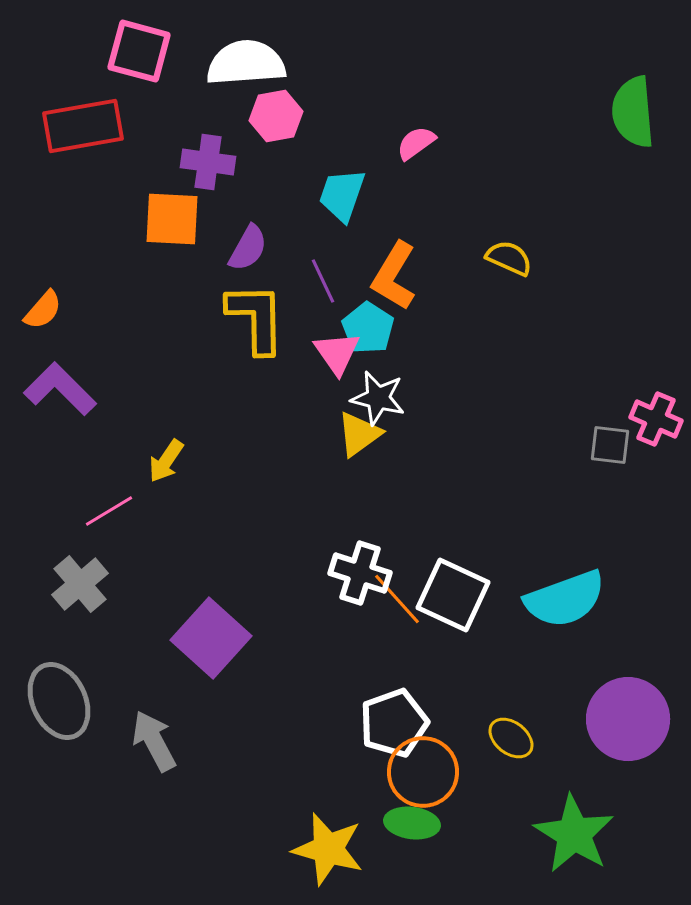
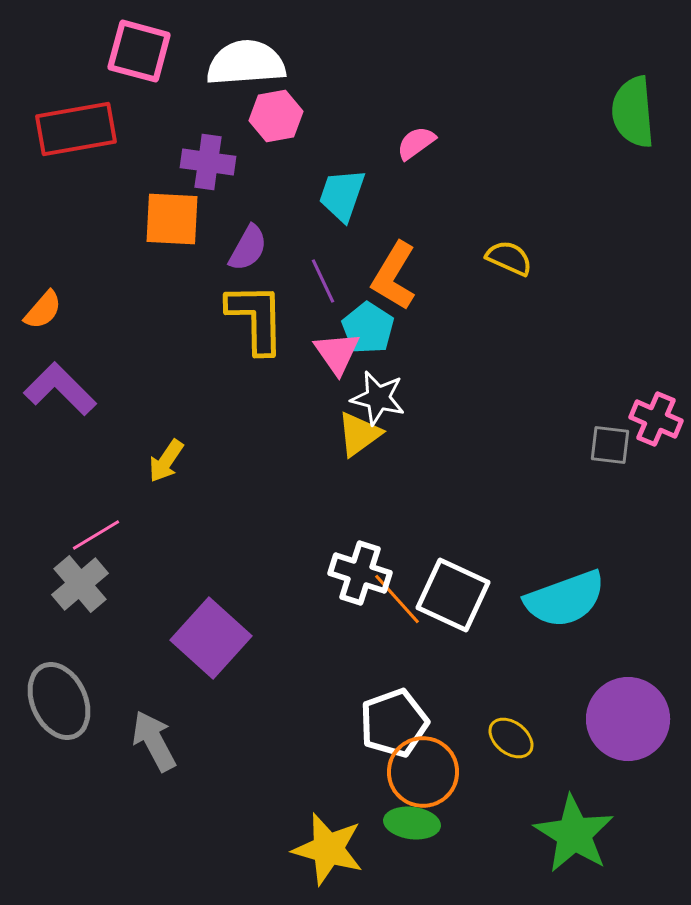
red rectangle: moved 7 px left, 3 px down
pink line: moved 13 px left, 24 px down
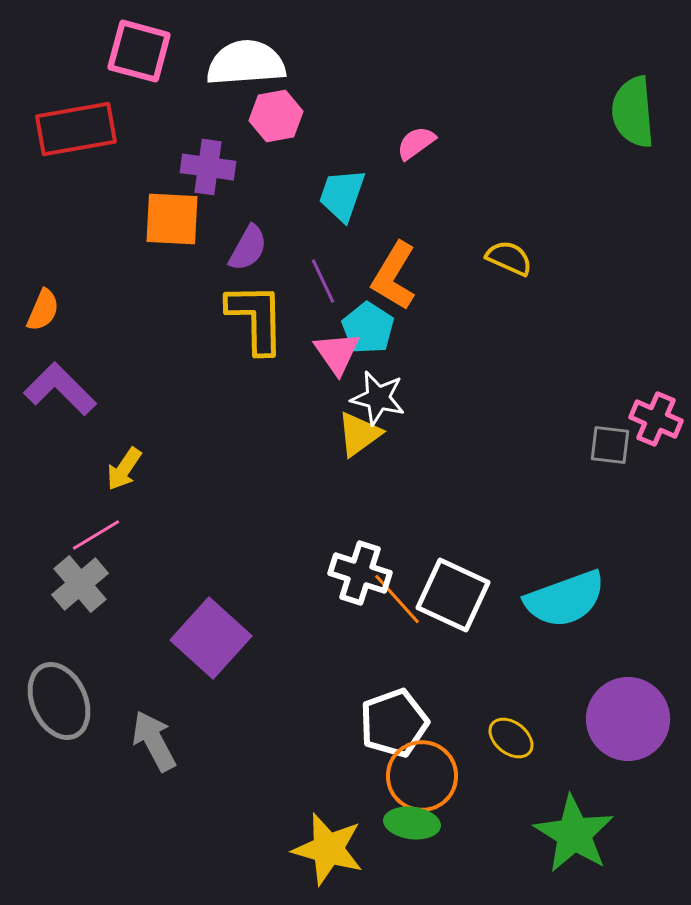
purple cross: moved 5 px down
orange semicircle: rotated 18 degrees counterclockwise
yellow arrow: moved 42 px left, 8 px down
orange circle: moved 1 px left, 4 px down
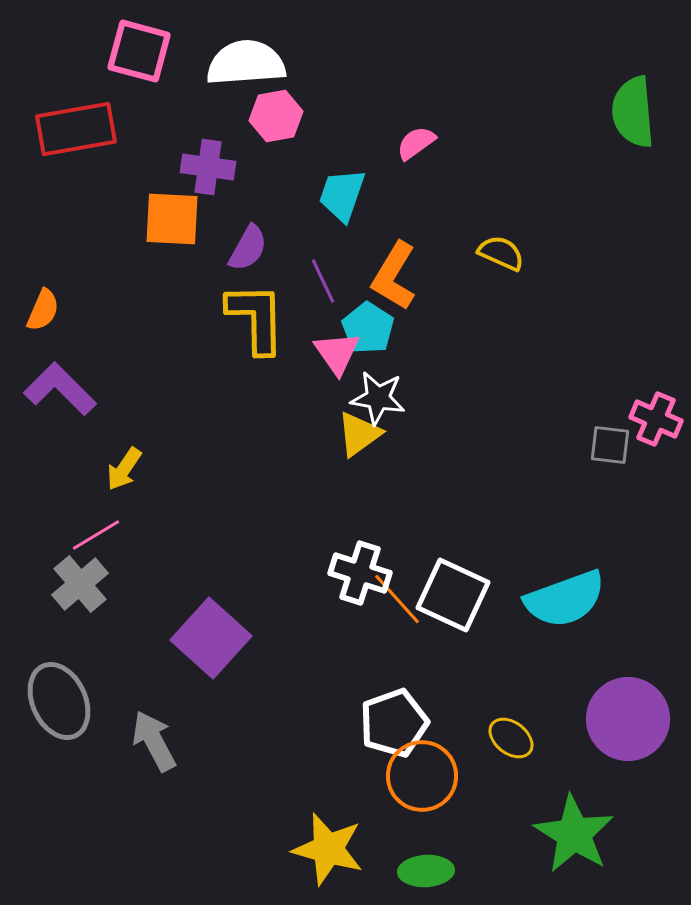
yellow semicircle: moved 8 px left, 5 px up
white star: rotated 4 degrees counterclockwise
green ellipse: moved 14 px right, 48 px down; rotated 10 degrees counterclockwise
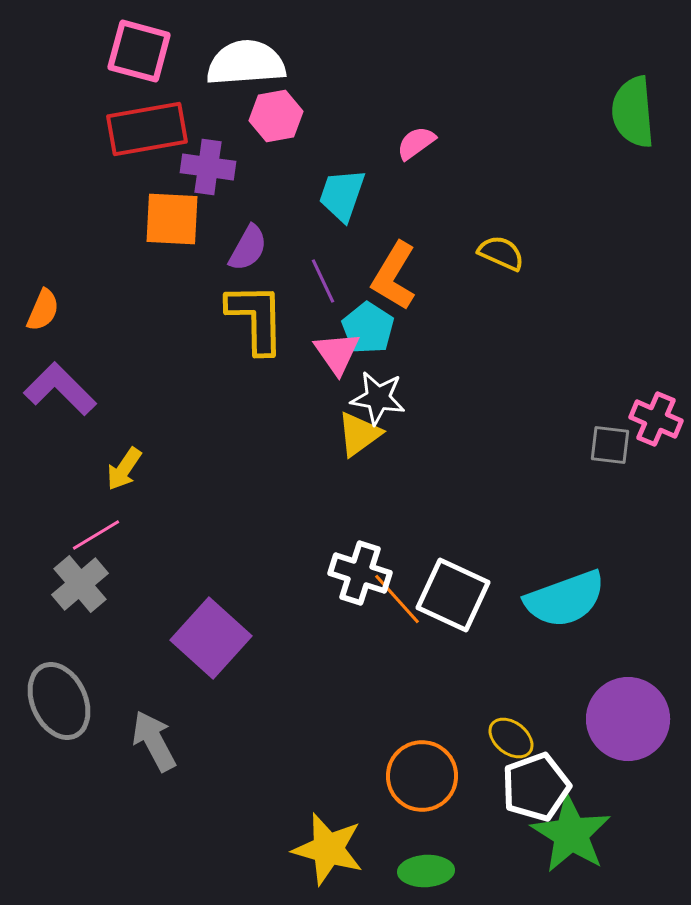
red rectangle: moved 71 px right
white pentagon: moved 142 px right, 64 px down
green star: moved 3 px left
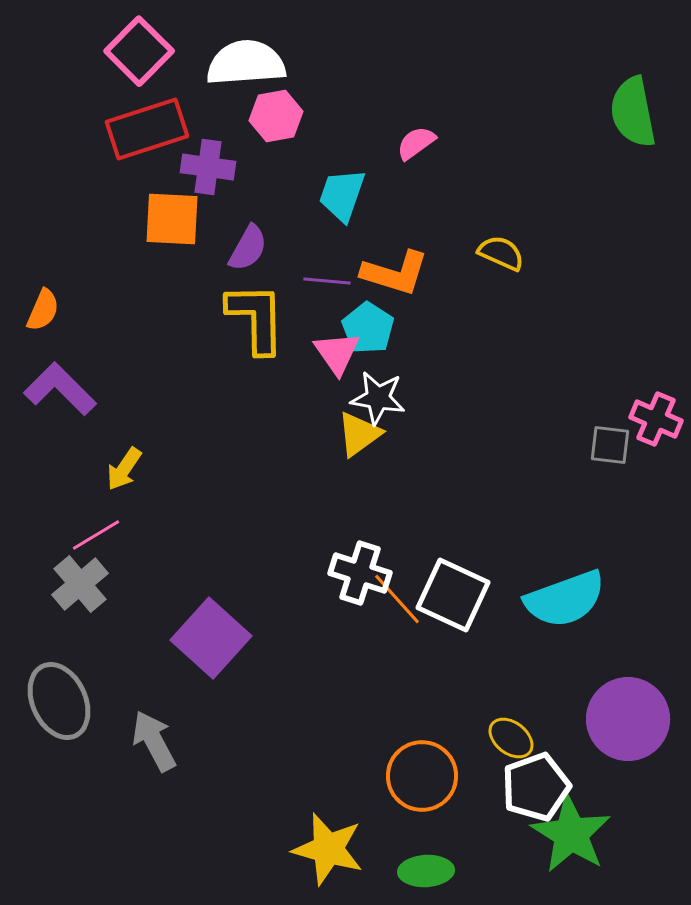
pink square: rotated 30 degrees clockwise
green semicircle: rotated 6 degrees counterclockwise
red rectangle: rotated 8 degrees counterclockwise
orange L-shape: moved 1 px right, 3 px up; rotated 104 degrees counterclockwise
purple line: moved 4 px right; rotated 60 degrees counterclockwise
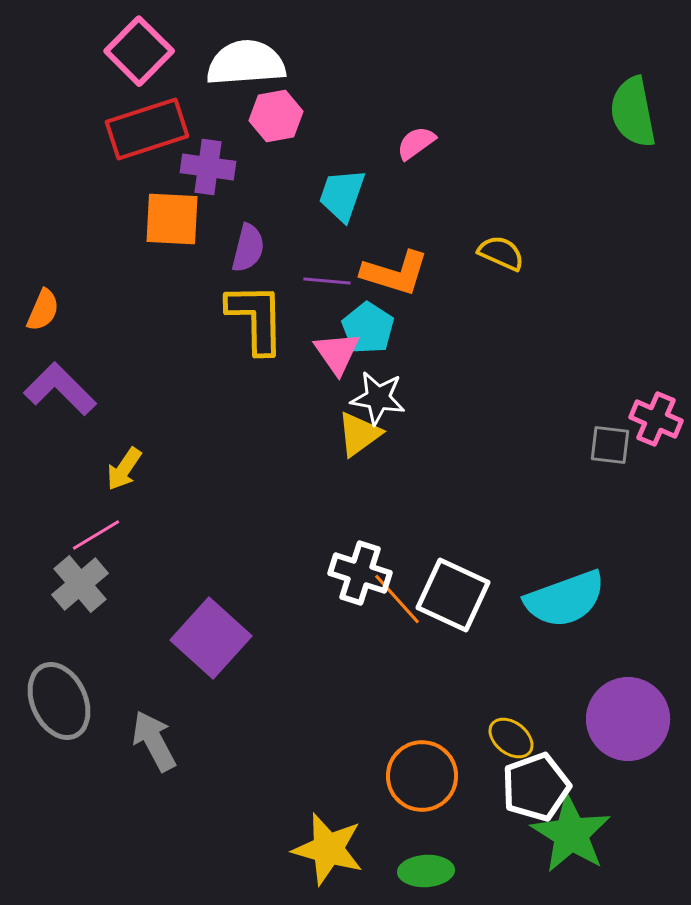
purple semicircle: rotated 15 degrees counterclockwise
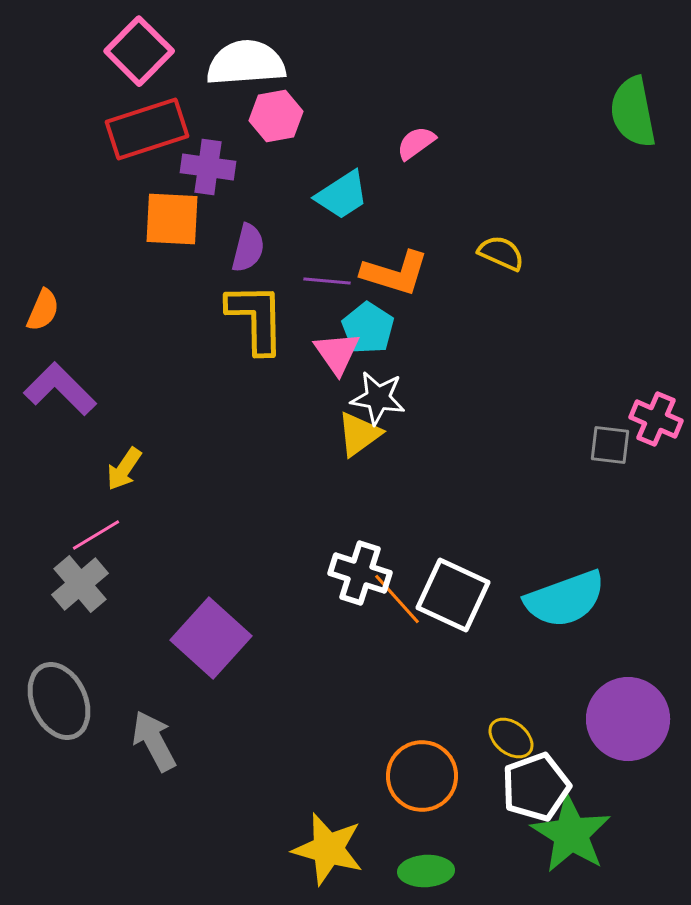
cyan trapezoid: rotated 142 degrees counterclockwise
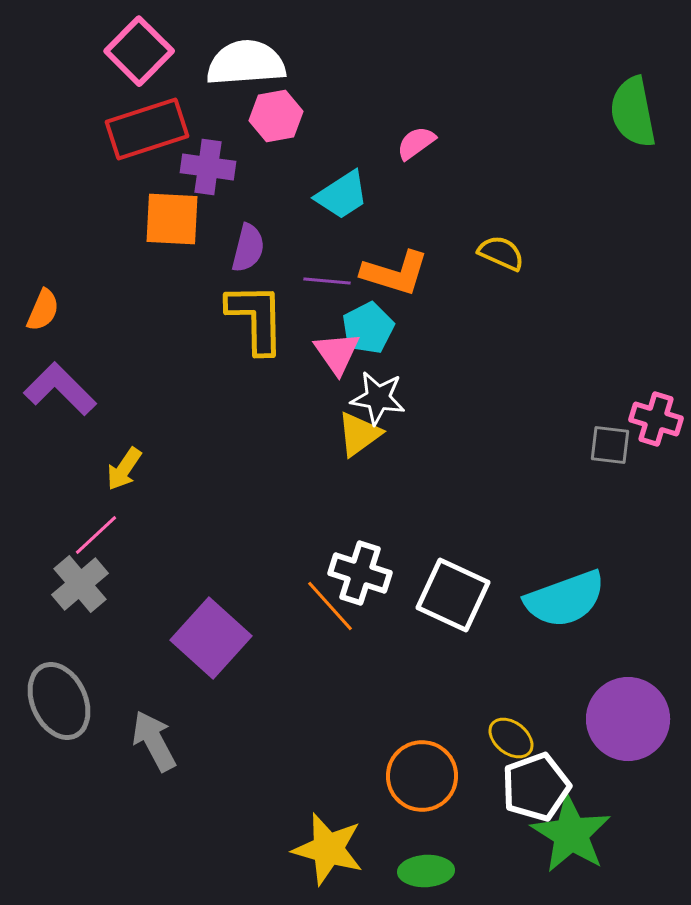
cyan pentagon: rotated 12 degrees clockwise
pink cross: rotated 6 degrees counterclockwise
pink line: rotated 12 degrees counterclockwise
orange line: moved 67 px left, 7 px down
